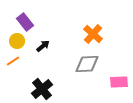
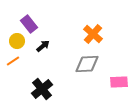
purple rectangle: moved 4 px right, 2 px down
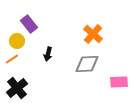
black arrow: moved 5 px right, 8 px down; rotated 144 degrees clockwise
orange line: moved 1 px left, 2 px up
black cross: moved 25 px left, 1 px up
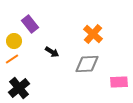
purple rectangle: moved 1 px right
yellow circle: moved 3 px left
black arrow: moved 4 px right, 2 px up; rotated 72 degrees counterclockwise
black cross: moved 2 px right
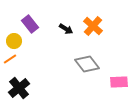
orange cross: moved 8 px up
black arrow: moved 14 px right, 23 px up
orange line: moved 2 px left
gray diamond: rotated 55 degrees clockwise
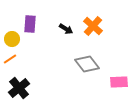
purple rectangle: rotated 42 degrees clockwise
yellow circle: moved 2 px left, 2 px up
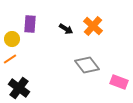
gray diamond: moved 1 px down
pink rectangle: rotated 24 degrees clockwise
black cross: rotated 15 degrees counterclockwise
